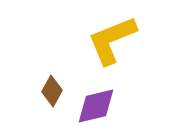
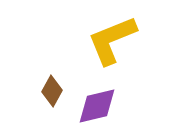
purple diamond: moved 1 px right
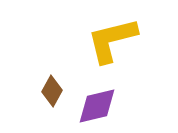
yellow L-shape: rotated 8 degrees clockwise
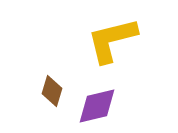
brown diamond: rotated 12 degrees counterclockwise
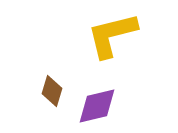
yellow L-shape: moved 5 px up
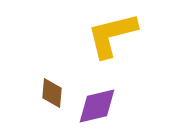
brown diamond: moved 2 px down; rotated 12 degrees counterclockwise
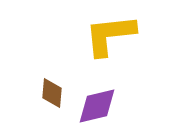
yellow L-shape: moved 2 px left; rotated 8 degrees clockwise
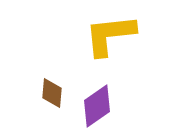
purple diamond: rotated 21 degrees counterclockwise
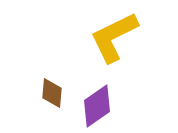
yellow L-shape: moved 4 px right, 2 px down; rotated 20 degrees counterclockwise
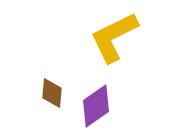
purple diamond: moved 1 px left
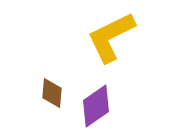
yellow L-shape: moved 3 px left
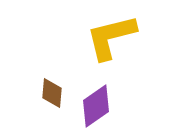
yellow L-shape: rotated 12 degrees clockwise
